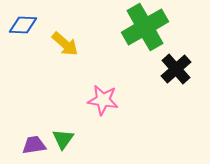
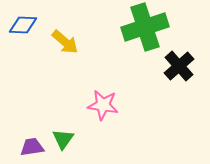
green cross: rotated 12 degrees clockwise
yellow arrow: moved 2 px up
black cross: moved 3 px right, 3 px up
pink star: moved 5 px down
purple trapezoid: moved 2 px left, 2 px down
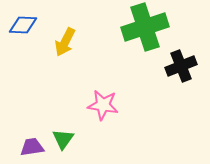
yellow arrow: rotated 76 degrees clockwise
black cross: moved 2 px right; rotated 20 degrees clockwise
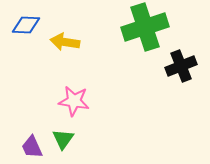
blue diamond: moved 3 px right
yellow arrow: rotated 72 degrees clockwise
pink star: moved 29 px left, 4 px up
purple trapezoid: rotated 105 degrees counterclockwise
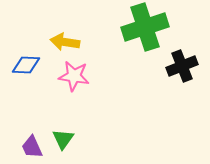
blue diamond: moved 40 px down
black cross: moved 1 px right
pink star: moved 25 px up
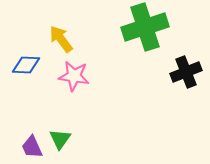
yellow arrow: moved 4 px left, 3 px up; rotated 44 degrees clockwise
black cross: moved 4 px right, 6 px down
green triangle: moved 3 px left
